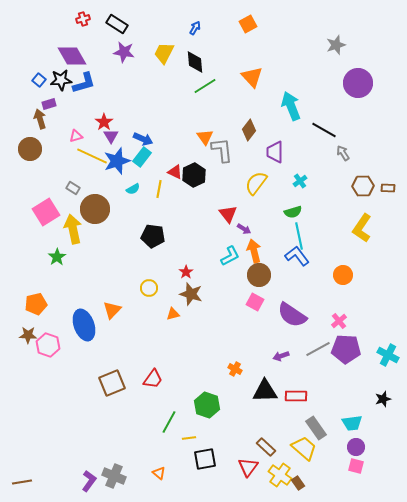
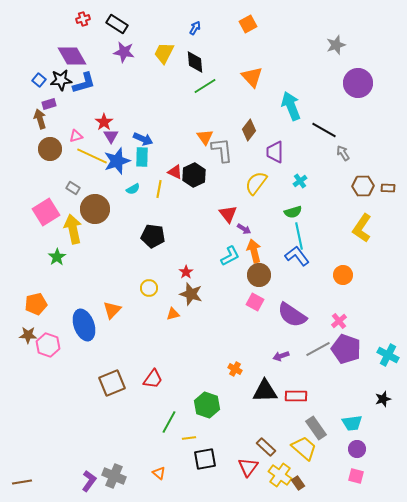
brown circle at (30, 149): moved 20 px right
cyan rectangle at (142, 157): rotated 36 degrees counterclockwise
purple pentagon at (346, 349): rotated 16 degrees clockwise
purple circle at (356, 447): moved 1 px right, 2 px down
pink square at (356, 466): moved 10 px down
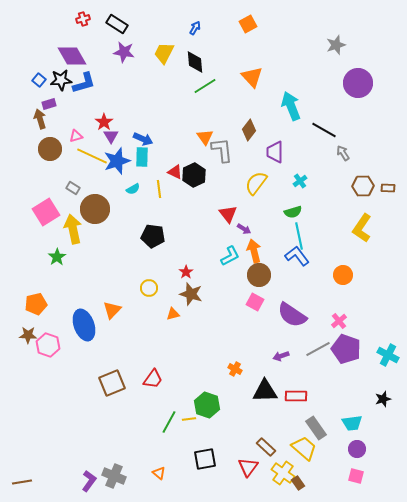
yellow line at (159, 189): rotated 18 degrees counterclockwise
yellow line at (189, 438): moved 19 px up
yellow cross at (280, 475): moved 3 px right, 2 px up
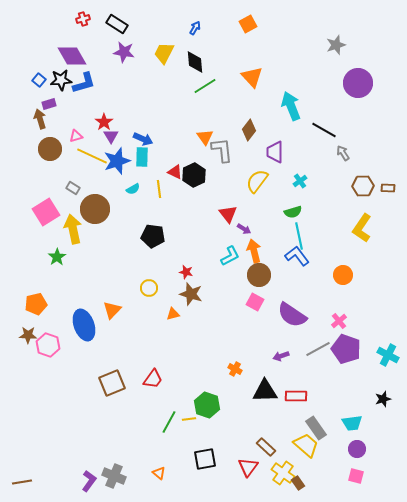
yellow semicircle at (256, 183): moved 1 px right, 2 px up
red star at (186, 272): rotated 24 degrees counterclockwise
yellow trapezoid at (304, 448): moved 2 px right, 3 px up
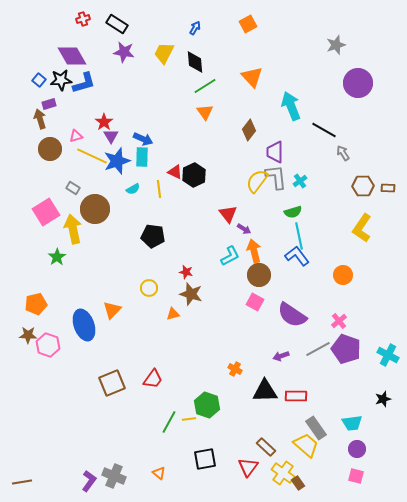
orange triangle at (205, 137): moved 25 px up
gray L-shape at (222, 150): moved 54 px right, 27 px down
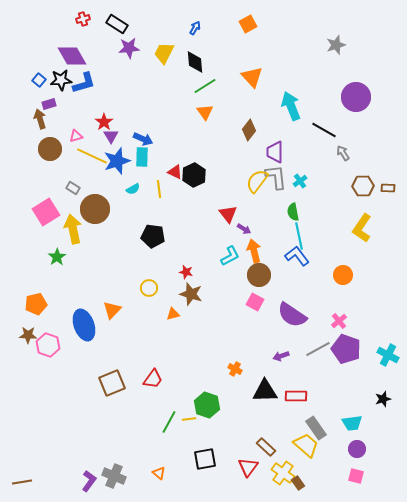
purple star at (124, 52): moved 5 px right, 4 px up; rotated 15 degrees counterclockwise
purple circle at (358, 83): moved 2 px left, 14 px down
green semicircle at (293, 212): rotated 96 degrees clockwise
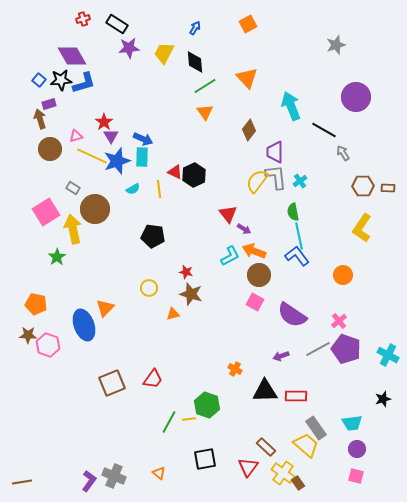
orange triangle at (252, 77): moved 5 px left, 1 px down
orange arrow at (254, 251): rotated 55 degrees counterclockwise
orange pentagon at (36, 304): rotated 25 degrees clockwise
orange triangle at (112, 310): moved 7 px left, 2 px up
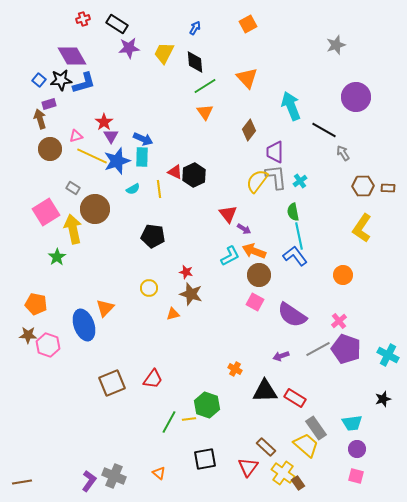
blue L-shape at (297, 256): moved 2 px left
red rectangle at (296, 396): moved 1 px left, 2 px down; rotated 30 degrees clockwise
